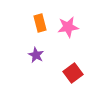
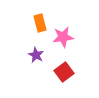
pink star: moved 5 px left, 10 px down
red square: moved 9 px left, 1 px up
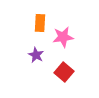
orange rectangle: rotated 18 degrees clockwise
red square: rotated 12 degrees counterclockwise
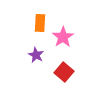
pink star: rotated 25 degrees counterclockwise
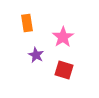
orange rectangle: moved 13 px left; rotated 12 degrees counterclockwise
red square: moved 2 px up; rotated 24 degrees counterclockwise
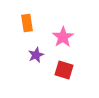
purple star: rotated 21 degrees clockwise
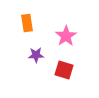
pink star: moved 3 px right, 1 px up
purple star: rotated 21 degrees clockwise
